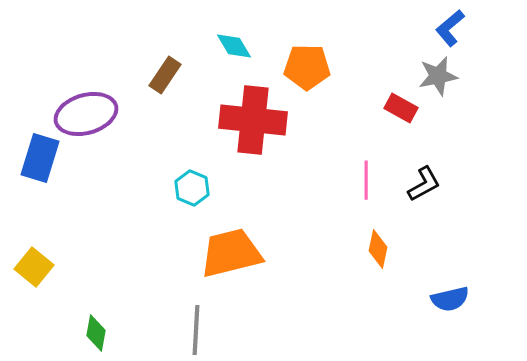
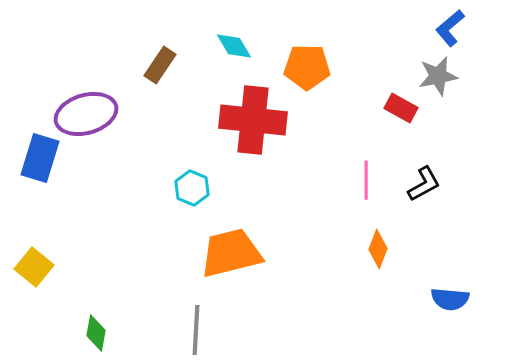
brown rectangle: moved 5 px left, 10 px up
orange diamond: rotated 9 degrees clockwise
blue semicircle: rotated 18 degrees clockwise
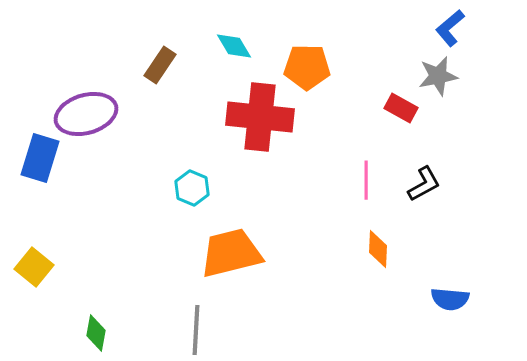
red cross: moved 7 px right, 3 px up
orange diamond: rotated 18 degrees counterclockwise
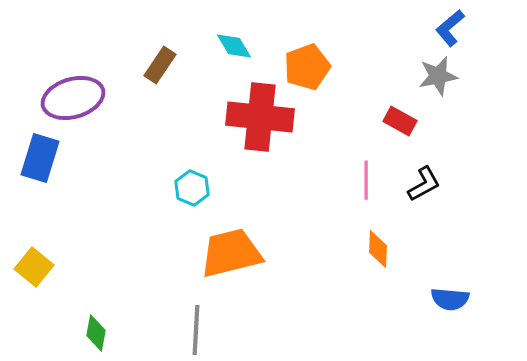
orange pentagon: rotated 21 degrees counterclockwise
red rectangle: moved 1 px left, 13 px down
purple ellipse: moved 13 px left, 16 px up
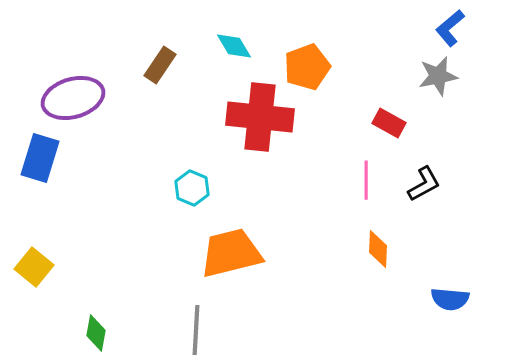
red rectangle: moved 11 px left, 2 px down
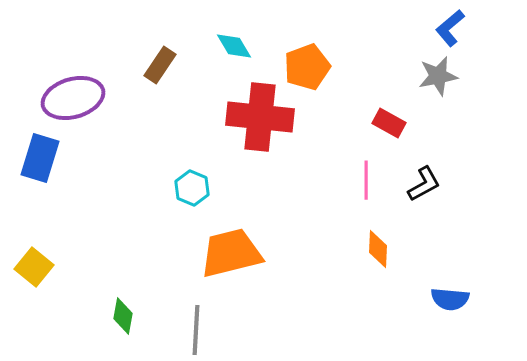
green diamond: moved 27 px right, 17 px up
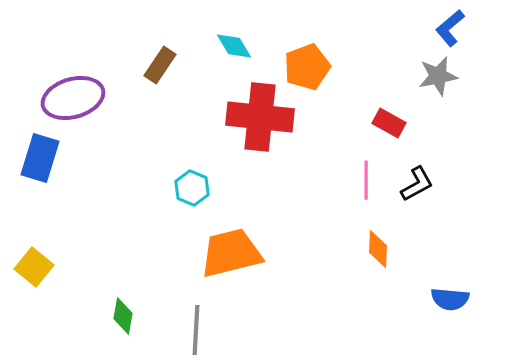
black L-shape: moved 7 px left
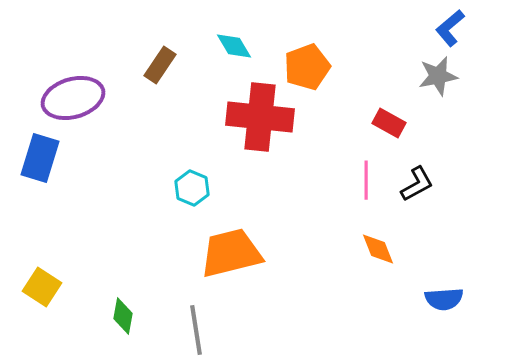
orange diamond: rotated 24 degrees counterclockwise
yellow square: moved 8 px right, 20 px down; rotated 6 degrees counterclockwise
blue semicircle: moved 6 px left; rotated 9 degrees counterclockwise
gray line: rotated 12 degrees counterclockwise
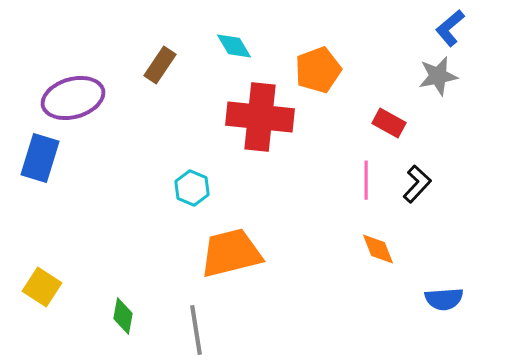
orange pentagon: moved 11 px right, 3 px down
black L-shape: rotated 18 degrees counterclockwise
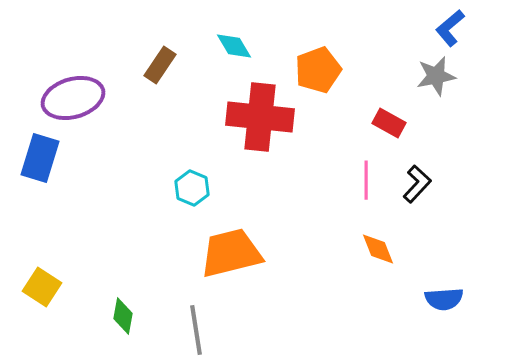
gray star: moved 2 px left
